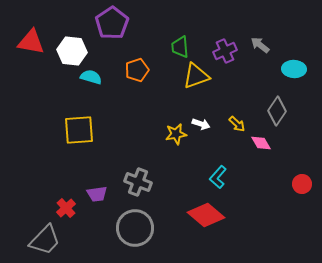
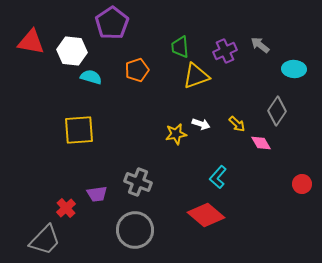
gray circle: moved 2 px down
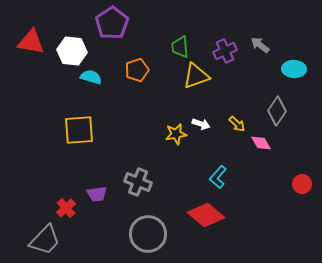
gray circle: moved 13 px right, 4 px down
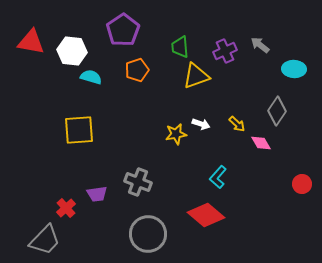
purple pentagon: moved 11 px right, 7 px down
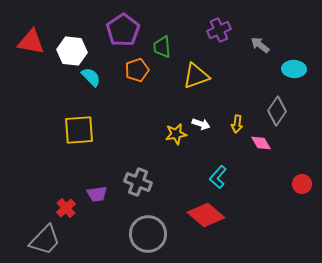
green trapezoid: moved 18 px left
purple cross: moved 6 px left, 21 px up
cyan semicircle: rotated 30 degrees clockwise
yellow arrow: rotated 54 degrees clockwise
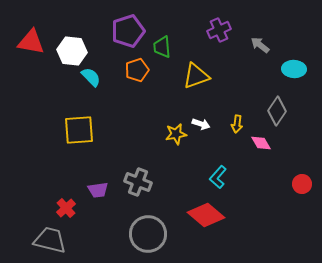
purple pentagon: moved 5 px right, 1 px down; rotated 16 degrees clockwise
purple trapezoid: moved 1 px right, 4 px up
gray trapezoid: moved 5 px right; rotated 120 degrees counterclockwise
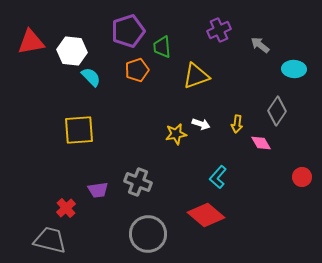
red triangle: rotated 20 degrees counterclockwise
red circle: moved 7 px up
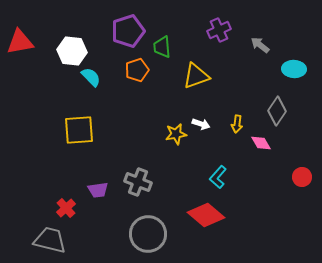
red triangle: moved 11 px left
